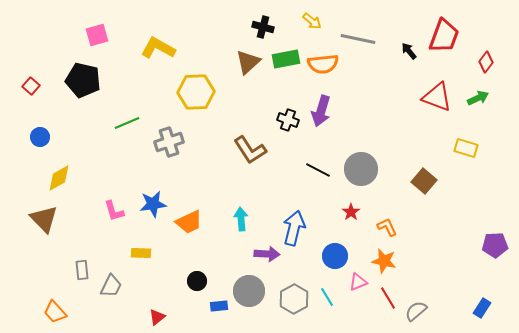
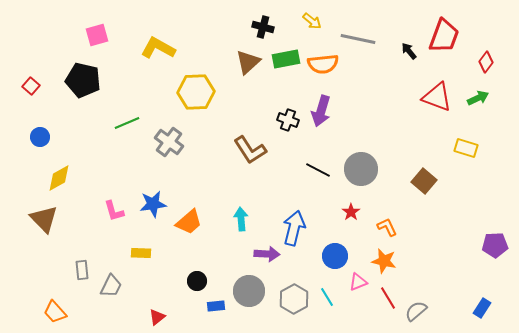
gray cross at (169, 142): rotated 36 degrees counterclockwise
orange trapezoid at (189, 222): rotated 16 degrees counterclockwise
blue rectangle at (219, 306): moved 3 px left
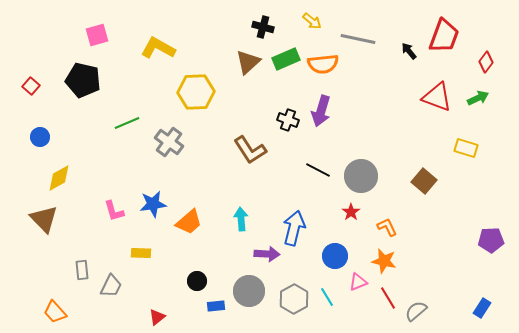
green rectangle at (286, 59): rotated 12 degrees counterclockwise
gray circle at (361, 169): moved 7 px down
purple pentagon at (495, 245): moved 4 px left, 5 px up
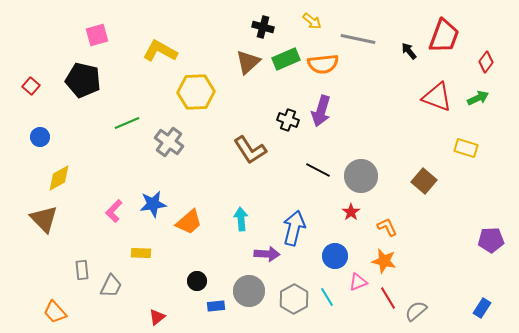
yellow L-shape at (158, 48): moved 2 px right, 3 px down
pink L-shape at (114, 211): rotated 60 degrees clockwise
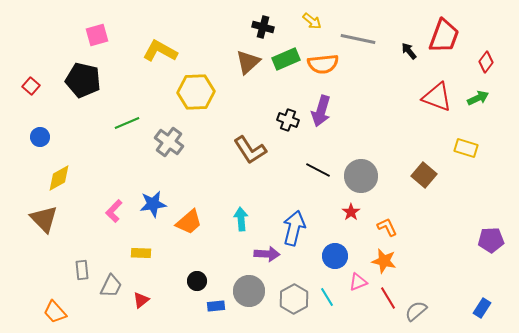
brown square at (424, 181): moved 6 px up
red triangle at (157, 317): moved 16 px left, 17 px up
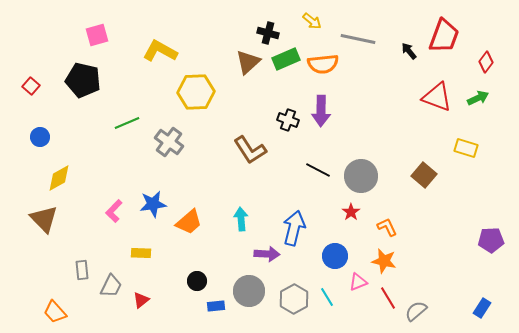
black cross at (263, 27): moved 5 px right, 6 px down
purple arrow at (321, 111): rotated 16 degrees counterclockwise
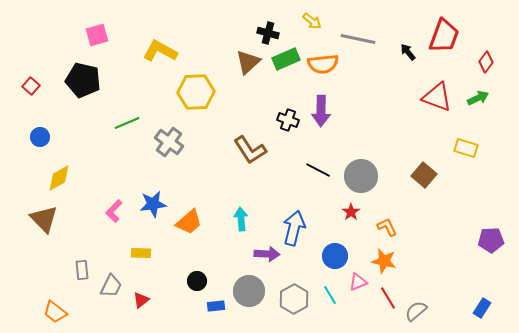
black arrow at (409, 51): moved 1 px left, 1 px down
cyan line at (327, 297): moved 3 px right, 2 px up
orange trapezoid at (55, 312): rotated 10 degrees counterclockwise
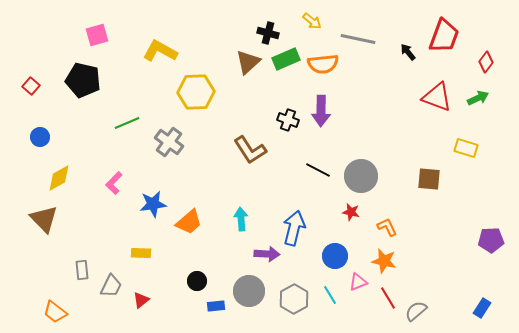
brown square at (424, 175): moved 5 px right, 4 px down; rotated 35 degrees counterclockwise
pink L-shape at (114, 211): moved 28 px up
red star at (351, 212): rotated 24 degrees counterclockwise
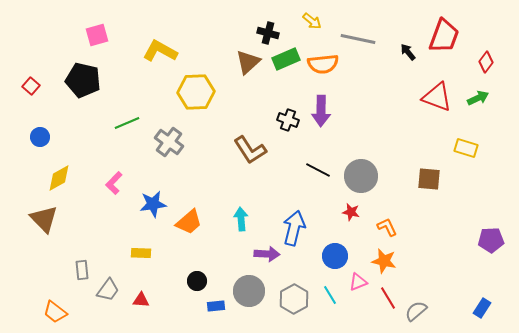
gray trapezoid at (111, 286): moved 3 px left, 4 px down; rotated 10 degrees clockwise
red triangle at (141, 300): rotated 42 degrees clockwise
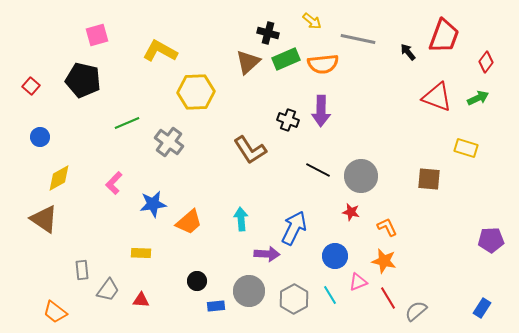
brown triangle at (44, 219): rotated 12 degrees counterclockwise
blue arrow at (294, 228): rotated 12 degrees clockwise
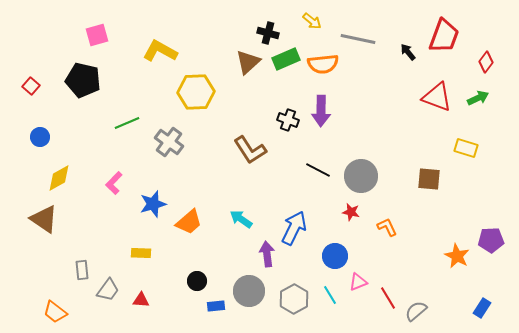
blue star at (153, 204): rotated 8 degrees counterclockwise
cyan arrow at (241, 219): rotated 50 degrees counterclockwise
purple arrow at (267, 254): rotated 100 degrees counterclockwise
orange star at (384, 261): moved 73 px right, 5 px up; rotated 15 degrees clockwise
